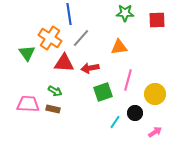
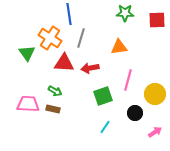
gray line: rotated 24 degrees counterclockwise
green square: moved 4 px down
cyan line: moved 10 px left, 5 px down
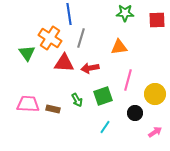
green arrow: moved 22 px right, 9 px down; rotated 32 degrees clockwise
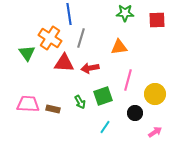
green arrow: moved 3 px right, 2 px down
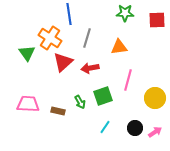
gray line: moved 6 px right
red triangle: moved 1 px left, 1 px up; rotated 45 degrees counterclockwise
yellow circle: moved 4 px down
brown rectangle: moved 5 px right, 2 px down
black circle: moved 15 px down
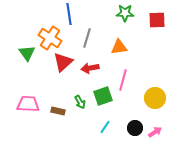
pink line: moved 5 px left
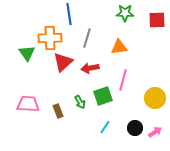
orange cross: rotated 35 degrees counterclockwise
brown rectangle: rotated 56 degrees clockwise
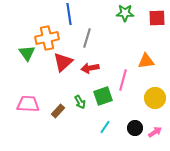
red square: moved 2 px up
orange cross: moved 3 px left; rotated 10 degrees counterclockwise
orange triangle: moved 27 px right, 14 px down
brown rectangle: rotated 64 degrees clockwise
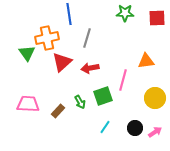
red triangle: moved 1 px left
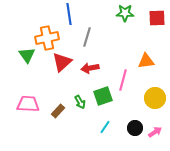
gray line: moved 1 px up
green triangle: moved 2 px down
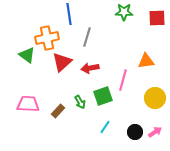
green star: moved 1 px left, 1 px up
green triangle: rotated 18 degrees counterclockwise
black circle: moved 4 px down
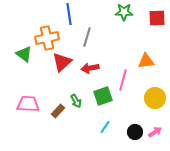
green triangle: moved 3 px left, 1 px up
green arrow: moved 4 px left, 1 px up
